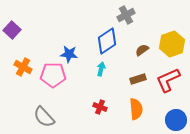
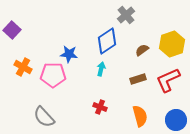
gray cross: rotated 12 degrees counterclockwise
orange semicircle: moved 4 px right, 7 px down; rotated 10 degrees counterclockwise
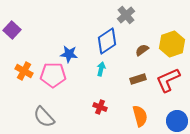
orange cross: moved 1 px right, 4 px down
blue circle: moved 1 px right, 1 px down
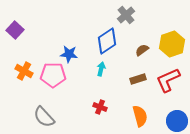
purple square: moved 3 px right
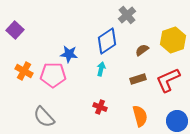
gray cross: moved 1 px right
yellow hexagon: moved 1 px right, 4 px up
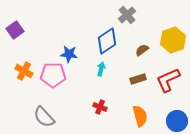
purple square: rotated 12 degrees clockwise
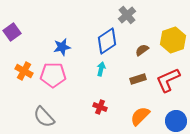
purple square: moved 3 px left, 2 px down
blue star: moved 7 px left, 7 px up; rotated 18 degrees counterclockwise
orange semicircle: rotated 120 degrees counterclockwise
blue circle: moved 1 px left
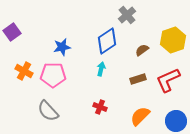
gray semicircle: moved 4 px right, 6 px up
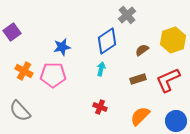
gray semicircle: moved 28 px left
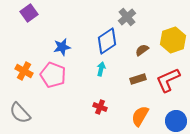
gray cross: moved 2 px down
purple square: moved 17 px right, 19 px up
pink pentagon: rotated 20 degrees clockwise
gray semicircle: moved 2 px down
orange semicircle: rotated 15 degrees counterclockwise
